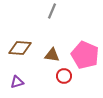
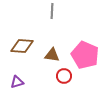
gray line: rotated 21 degrees counterclockwise
brown diamond: moved 2 px right, 2 px up
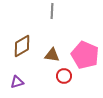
brown diamond: rotated 35 degrees counterclockwise
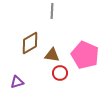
brown diamond: moved 8 px right, 3 px up
red circle: moved 4 px left, 3 px up
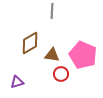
pink pentagon: moved 2 px left
red circle: moved 1 px right, 1 px down
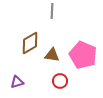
red circle: moved 1 px left, 7 px down
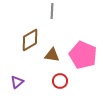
brown diamond: moved 3 px up
purple triangle: rotated 24 degrees counterclockwise
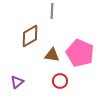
brown diamond: moved 4 px up
pink pentagon: moved 3 px left, 2 px up
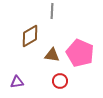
purple triangle: rotated 32 degrees clockwise
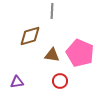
brown diamond: rotated 15 degrees clockwise
